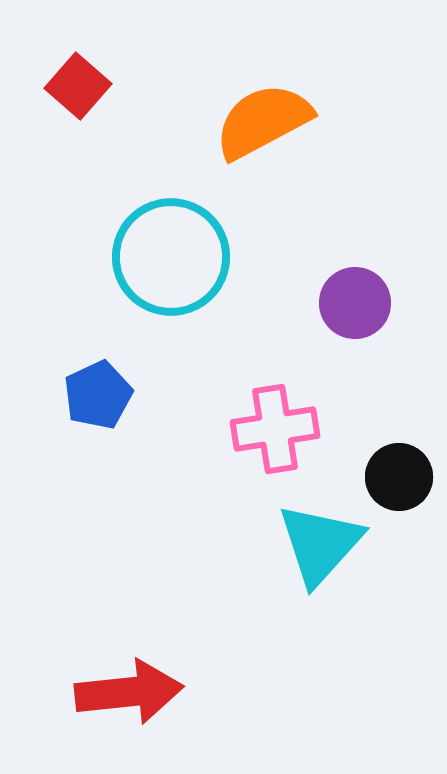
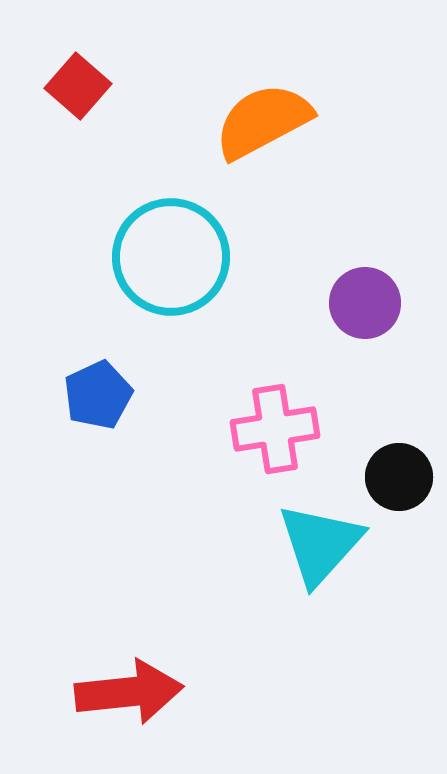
purple circle: moved 10 px right
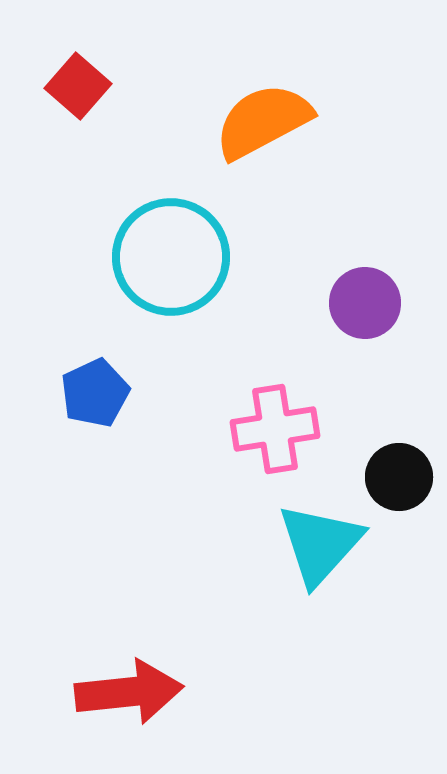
blue pentagon: moved 3 px left, 2 px up
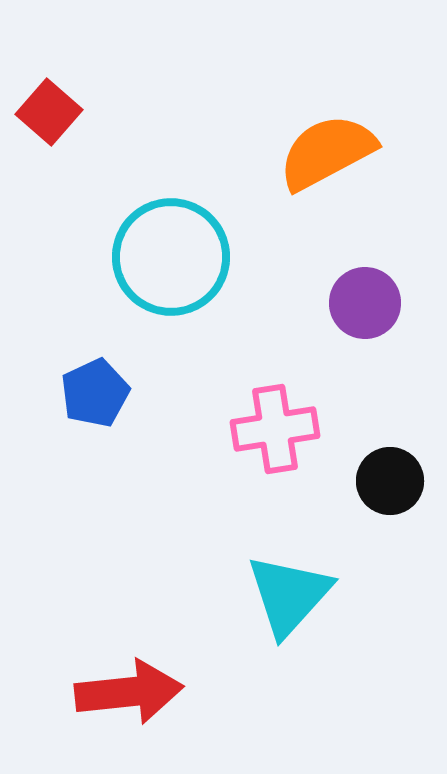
red square: moved 29 px left, 26 px down
orange semicircle: moved 64 px right, 31 px down
black circle: moved 9 px left, 4 px down
cyan triangle: moved 31 px left, 51 px down
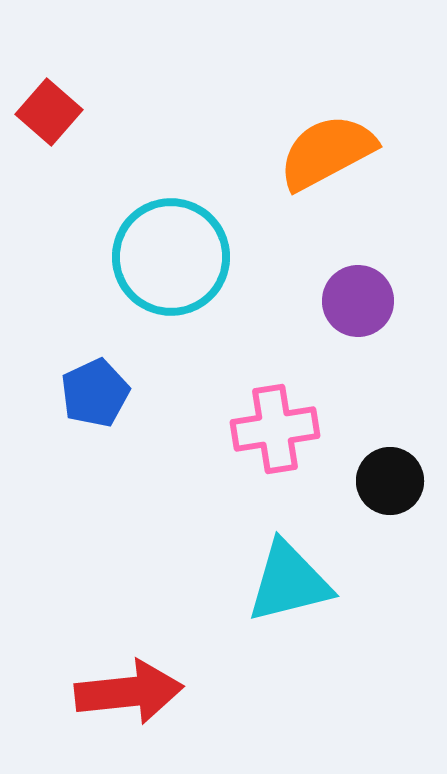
purple circle: moved 7 px left, 2 px up
cyan triangle: moved 13 px up; rotated 34 degrees clockwise
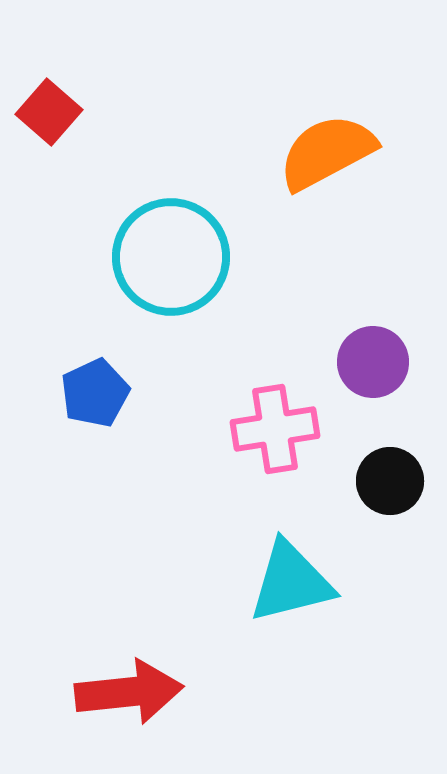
purple circle: moved 15 px right, 61 px down
cyan triangle: moved 2 px right
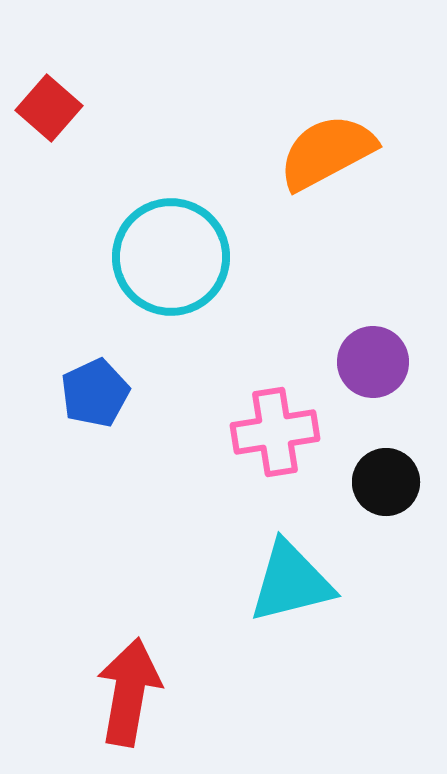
red square: moved 4 px up
pink cross: moved 3 px down
black circle: moved 4 px left, 1 px down
red arrow: rotated 74 degrees counterclockwise
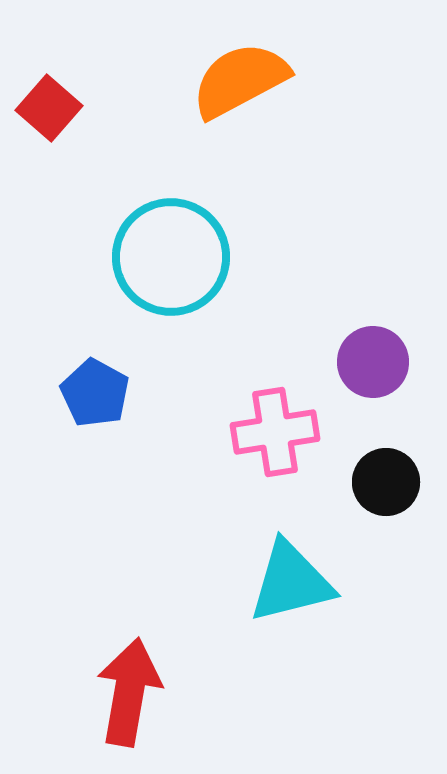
orange semicircle: moved 87 px left, 72 px up
blue pentagon: rotated 18 degrees counterclockwise
